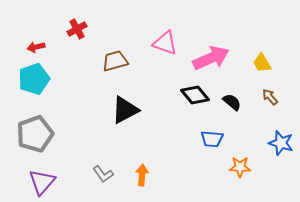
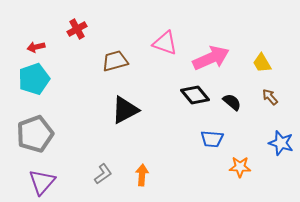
gray L-shape: rotated 90 degrees counterclockwise
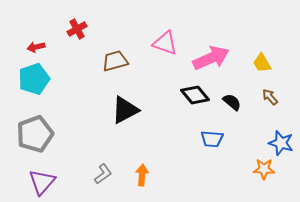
orange star: moved 24 px right, 2 px down
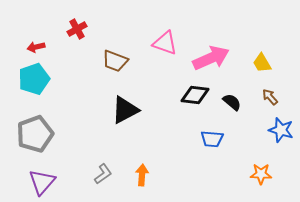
brown trapezoid: rotated 144 degrees counterclockwise
black diamond: rotated 44 degrees counterclockwise
blue star: moved 13 px up
orange star: moved 3 px left, 5 px down
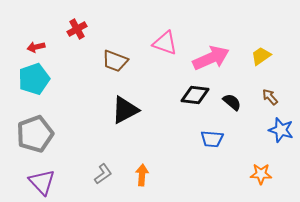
yellow trapezoid: moved 1 px left, 7 px up; rotated 85 degrees clockwise
purple triangle: rotated 24 degrees counterclockwise
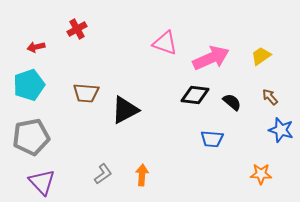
brown trapezoid: moved 29 px left, 32 px down; rotated 16 degrees counterclockwise
cyan pentagon: moved 5 px left, 6 px down
gray pentagon: moved 4 px left, 3 px down; rotated 9 degrees clockwise
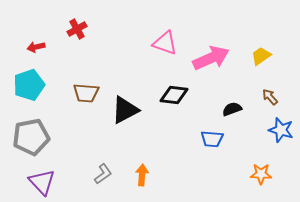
black diamond: moved 21 px left
black semicircle: moved 7 px down; rotated 60 degrees counterclockwise
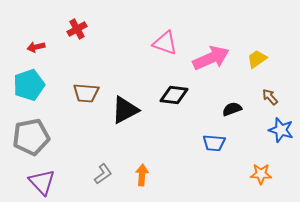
yellow trapezoid: moved 4 px left, 3 px down
blue trapezoid: moved 2 px right, 4 px down
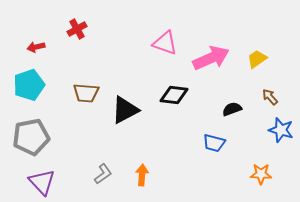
blue trapezoid: rotated 10 degrees clockwise
